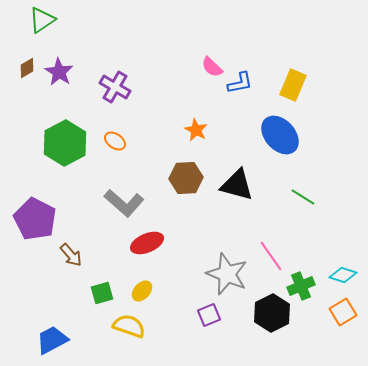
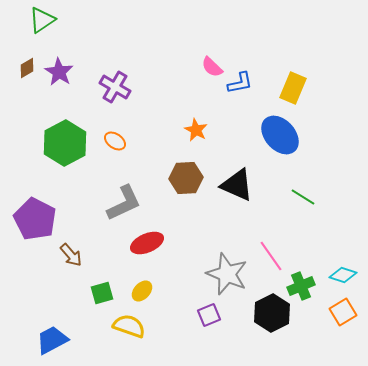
yellow rectangle: moved 3 px down
black triangle: rotated 9 degrees clockwise
gray L-shape: rotated 66 degrees counterclockwise
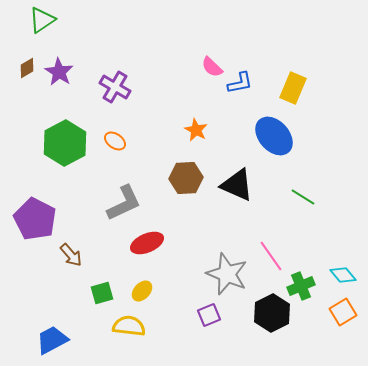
blue ellipse: moved 6 px left, 1 px down
cyan diamond: rotated 32 degrees clockwise
yellow semicircle: rotated 12 degrees counterclockwise
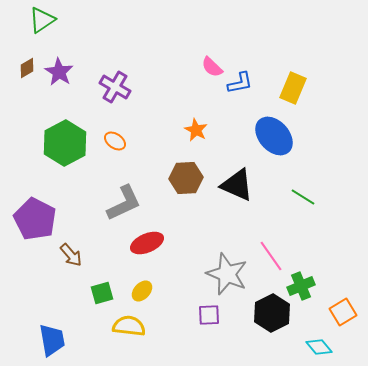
cyan diamond: moved 24 px left, 72 px down
purple square: rotated 20 degrees clockwise
blue trapezoid: rotated 108 degrees clockwise
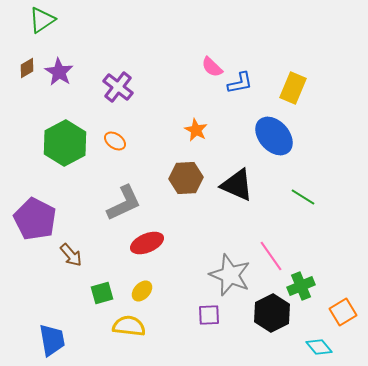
purple cross: moved 3 px right; rotated 8 degrees clockwise
gray star: moved 3 px right, 1 px down
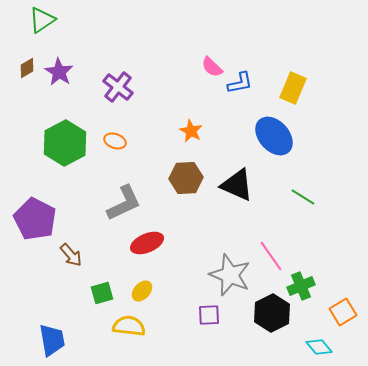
orange star: moved 5 px left, 1 px down
orange ellipse: rotated 15 degrees counterclockwise
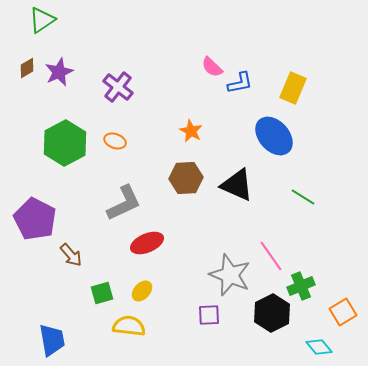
purple star: rotated 16 degrees clockwise
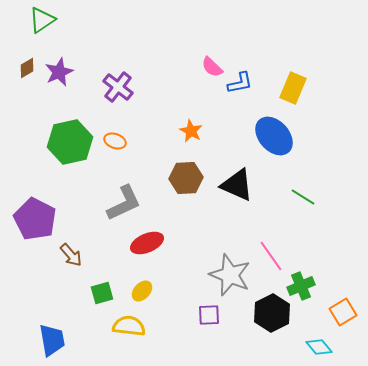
green hexagon: moved 5 px right, 1 px up; rotated 15 degrees clockwise
